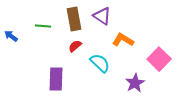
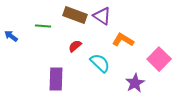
brown rectangle: moved 1 px right, 4 px up; rotated 60 degrees counterclockwise
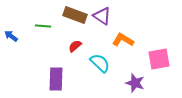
pink square: rotated 35 degrees clockwise
purple star: rotated 24 degrees counterclockwise
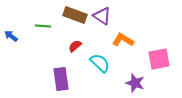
purple rectangle: moved 5 px right; rotated 10 degrees counterclockwise
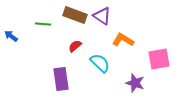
green line: moved 2 px up
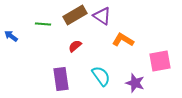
brown rectangle: rotated 50 degrees counterclockwise
pink square: moved 1 px right, 2 px down
cyan semicircle: moved 1 px right, 13 px down; rotated 10 degrees clockwise
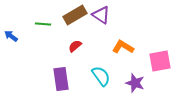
purple triangle: moved 1 px left, 1 px up
orange L-shape: moved 7 px down
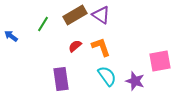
green line: rotated 63 degrees counterclockwise
orange L-shape: moved 22 px left; rotated 40 degrees clockwise
cyan semicircle: moved 6 px right
purple star: moved 2 px up
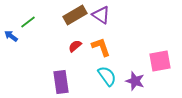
green line: moved 15 px left, 2 px up; rotated 21 degrees clockwise
purple rectangle: moved 3 px down
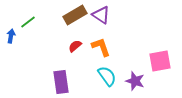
blue arrow: rotated 64 degrees clockwise
